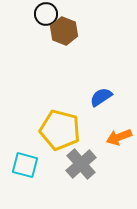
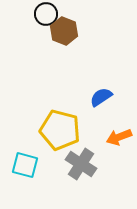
gray cross: rotated 16 degrees counterclockwise
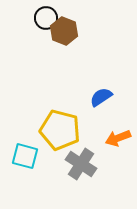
black circle: moved 4 px down
orange arrow: moved 1 px left, 1 px down
cyan square: moved 9 px up
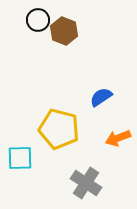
black circle: moved 8 px left, 2 px down
yellow pentagon: moved 1 px left, 1 px up
cyan square: moved 5 px left, 2 px down; rotated 16 degrees counterclockwise
gray cross: moved 5 px right, 19 px down
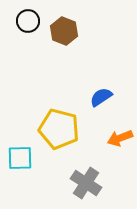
black circle: moved 10 px left, 1 px down
orange arrow: moved 2 px right
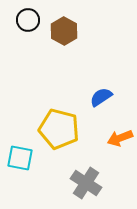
black circle: moved 1 px up
brown hexagon: rotated 8 degrees clockwise
cyan square: rotated 12 degrees clockwise
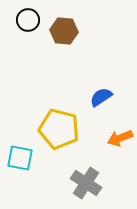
brown hexagon: rotated 24 degrees counterclockwise
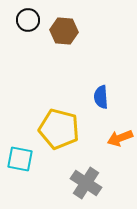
blue semicircle: rotated 60 degrees counterclockwise
cyan square: moved 1 px down
